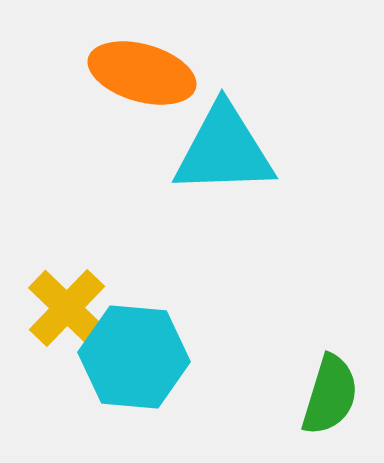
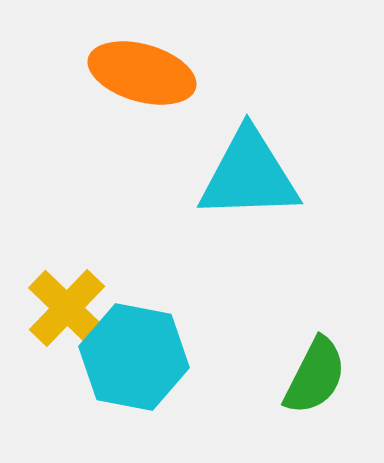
cyan triangle: moved 25 px right, 25 px down
cyan hexagon: rotated 6 degrees clockwise
green semicircle: moved 15 px left, 19 px up; rotated 10 degrees clockwise
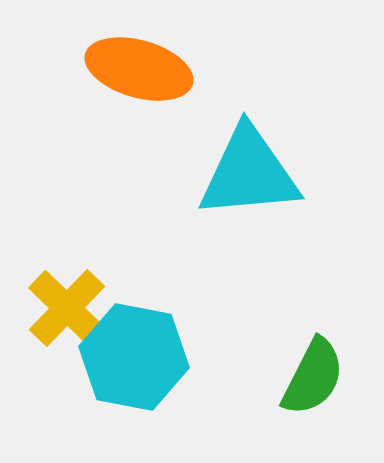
orange ellipse: moved 3 px left, 4 px up
cyan triangle: moved 2 px up; rotated 3 degrees counterclockwise
green semicircle: moved 2 px left, 1 px down
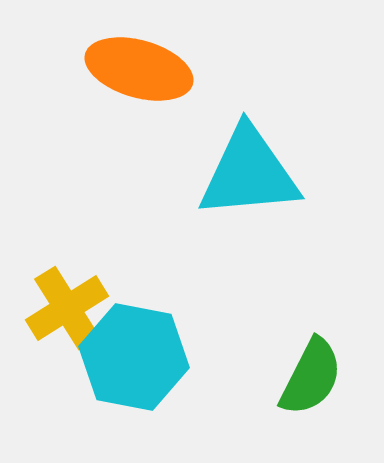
yellow cross: rotated 14 degrees clockwise
green semicircle: moved 2 px left
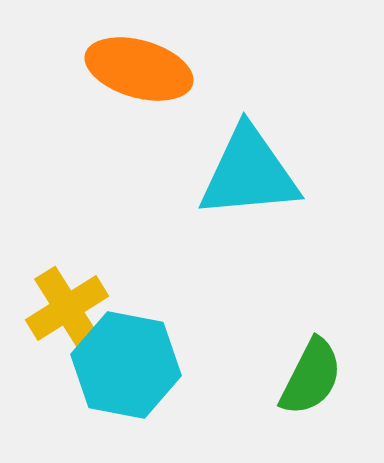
cyan hexagon: moved 8 px left, 8 px down
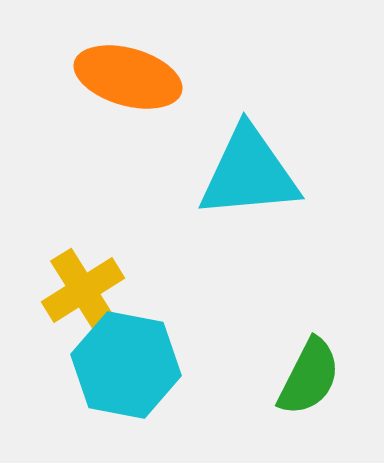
orange ellipse: moved 11 px left, 8 px down
yellow cross: moved 16 px right, 18 px up
green semicircle: moved 2 px left
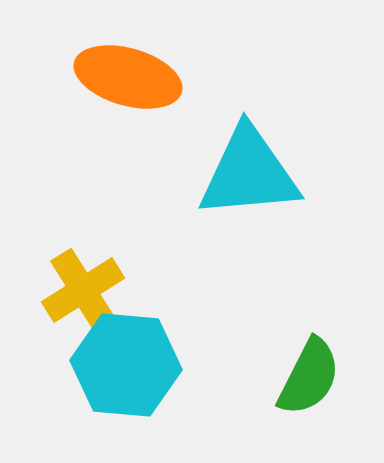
cyan hexagon: rotated 6 degrees counterclockwise
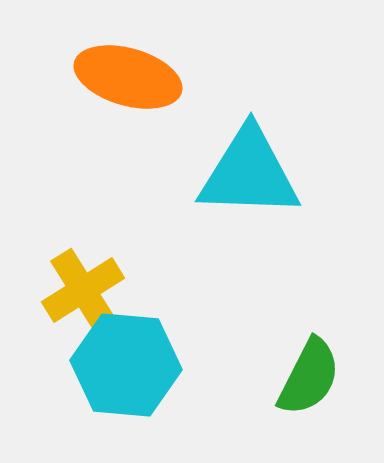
cyan triangle: rotated 7 degrees clockwise
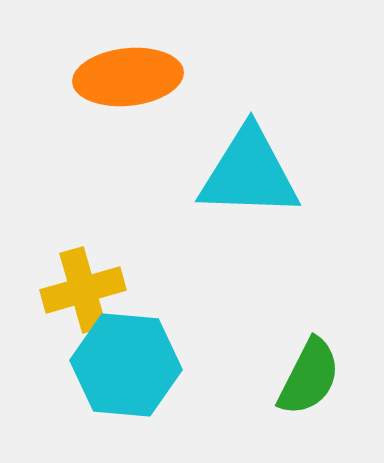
orange ellipse: rotated 22 degrees counterclockwise
yellow cross: rotated 16 degrees clockwise
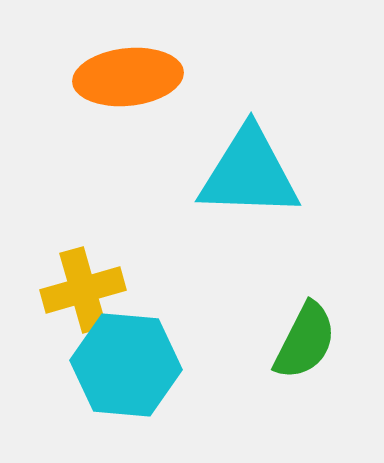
green semicircle: moved 4 px left, 36 px up
